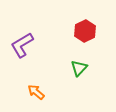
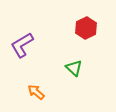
red hexagon: moved 1 px right, 3 px up
green triangle: moved 5 px left; rotated 30 degrees counterclockwise
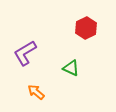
purple L-shape: moved 3 px right, 8 px down
green triangle: moved 3 px left; rotated 18 degrees counterclockwise
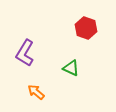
red hexagon: rotated 15 degrees counterclockwise
purple L-shape: rotated 28 degrees counterclockwise
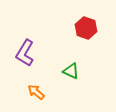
green triangle: moved 3 px down
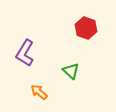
green triangle: rotated 18 degrees clockwise
orange arrow: moved 3 px right
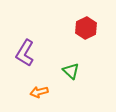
red hexagon: rotated 15 degrees clockwise
orange arrow: rotated 54 degrees counterclockwise
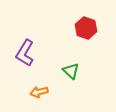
red hexagon: rotated 15 degrees counterclockwise
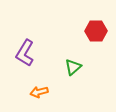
red hexagon: moved 10 px right, 3 px down; rotated 20 degrees counterclockwise
green triangle: moved 2 px right, 4 px up; rotated 36 degrees clockwise
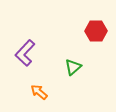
purple L-shape: rotated 12 degrees clockwise
orange arrow: rotated 54 degrees clockwise
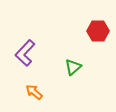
red hexagon: moved 2 px right
orange arrow: moved 5 px left
